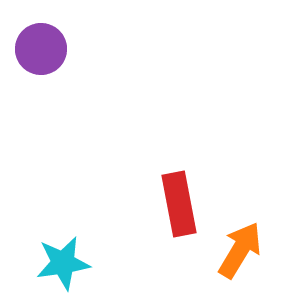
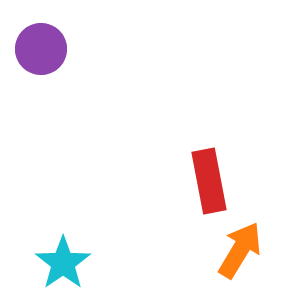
red rectangle: moved 30 px right, 23 px up
cyan star: rotated 26 degrees counterclockwise
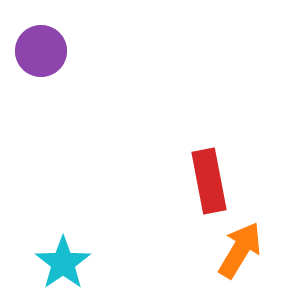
purple circle: moved 2 px down
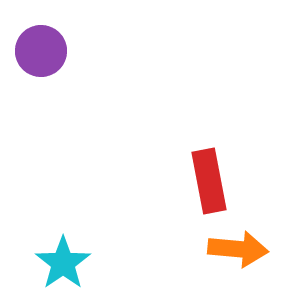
orange arrow: moved 2 px left, 1 px up; rotated 64 degrees clockwise
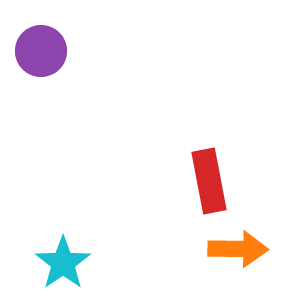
orange arrow: rotated 4 degrees counterclockwise
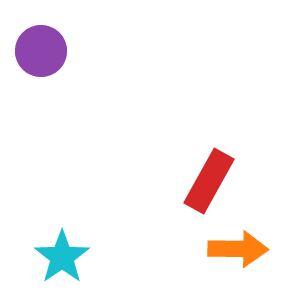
red rectangle: rotated 40 degrees clockwise
cyan star: moved 1 px left, 6 px up
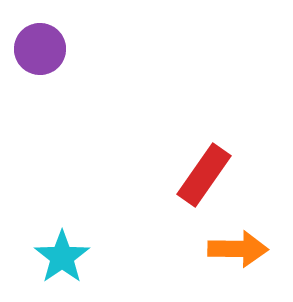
purple circle: moved 1 px left, 2 px up
red rectangle: moved 5 px left, 6 px up; rotated 6 degrees clockwise
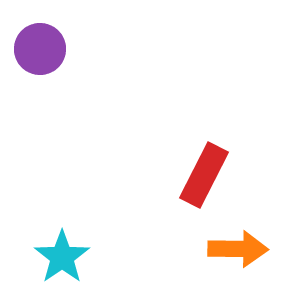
red rectangle: rotated 8 degrees counterclockwise
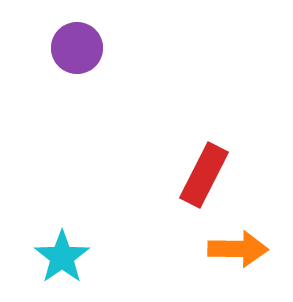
purple circle: moved 37 px right, 1 px up
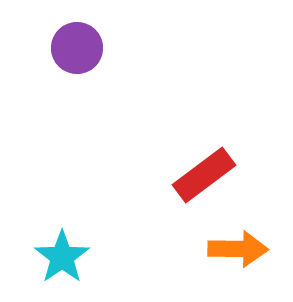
red rectangle: rotated 26 degrees clockwise
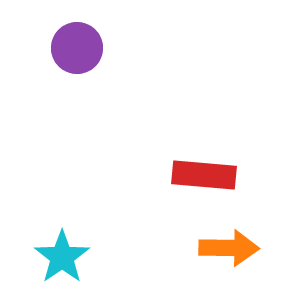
red rectangle: rotated 42 degrees clockwise
orange arrow: moved 9 px left, 1 px up
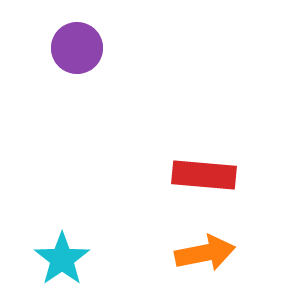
orange arrow: moved 24 px left, 5 px down; rotated 12 degrees counterclockwise
cyan star: moved 2 px down
